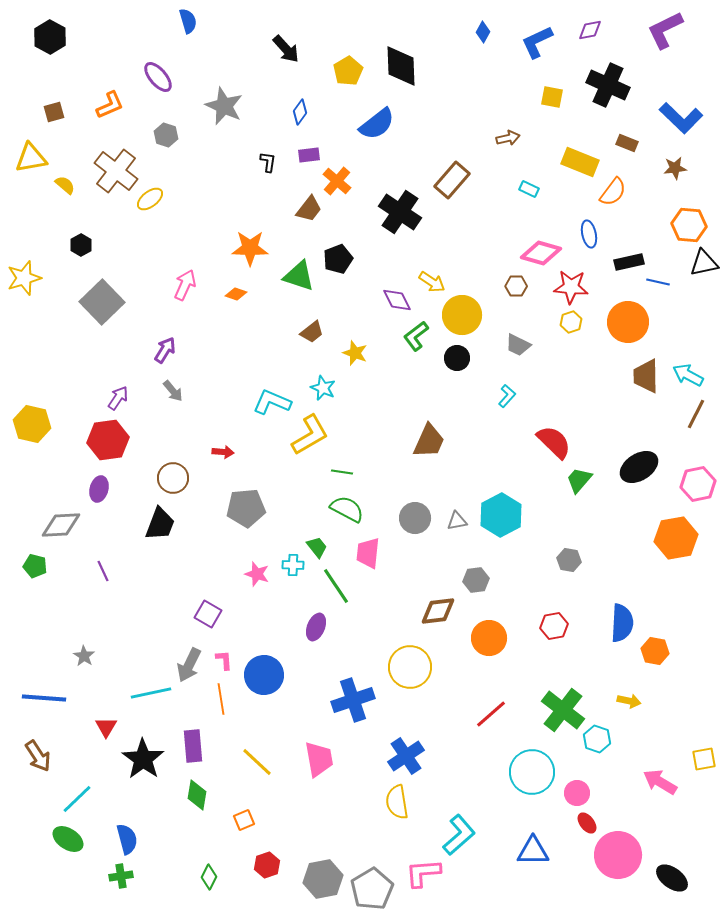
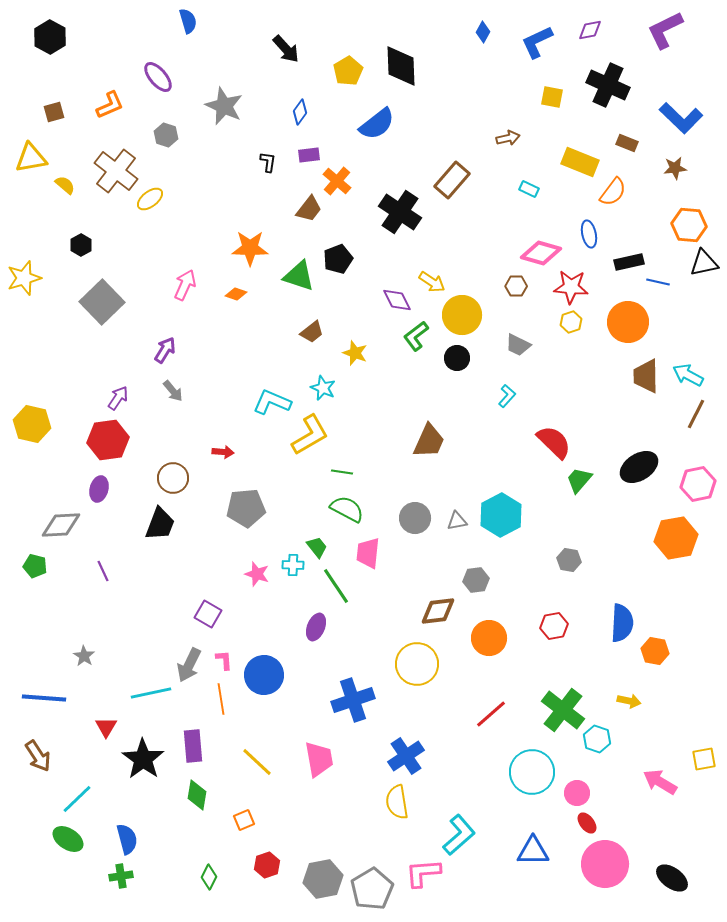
yellow circle at (410, 667): moved 7 px right, 3 px up
pink circle at (618, 855): moved 13 px left, 9 px down
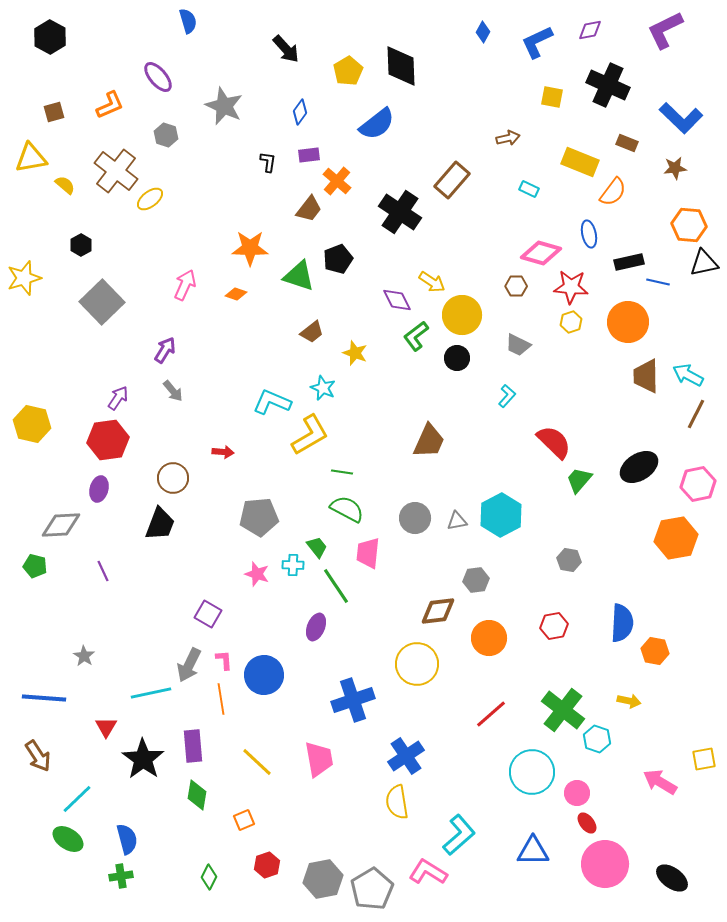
gray pentagon at (246, 508): moved 13 px right, 9 px down
pink L-shape at (423, 873): moved 5 px right, 1 px up; rotated 36 degrees clockwise
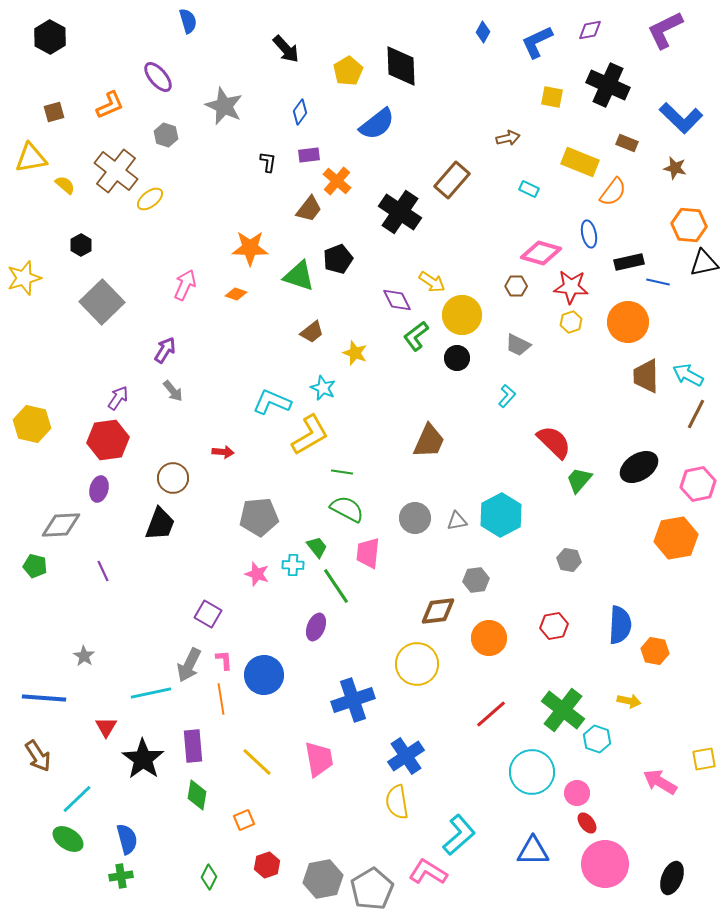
brown star at (675, 168): rotated 20 degrees clockwise
blue semicircle at (622, 623): moved 2 px left, 2 px down
black ellipse at (672, 878): rotated 76 degrees clockwise
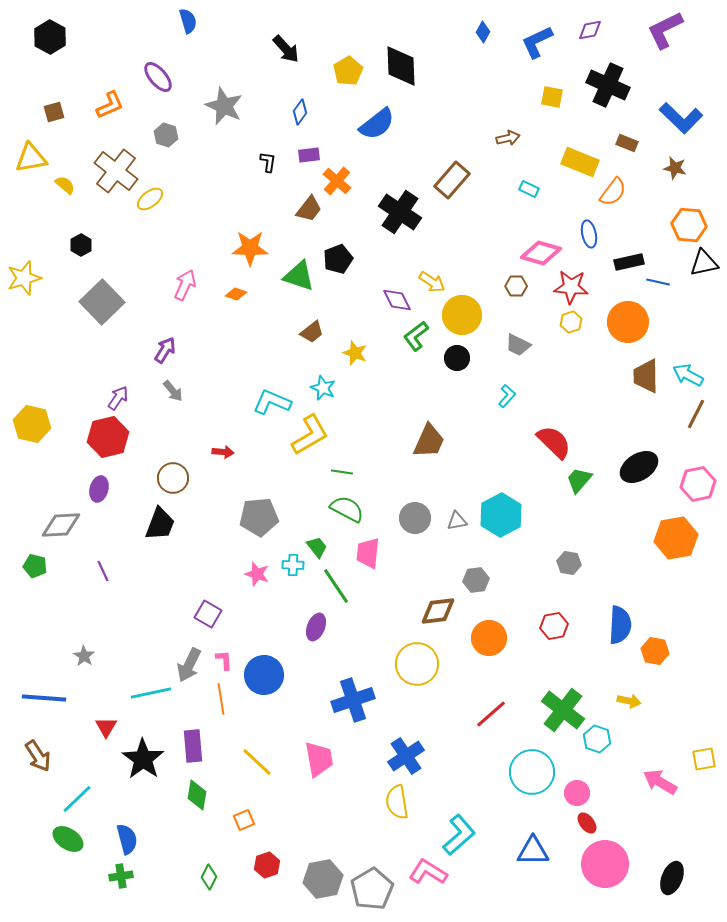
red hexagon at (108, 440): moved 3 px up; rotated 6 degrees counterclockwise
gray hexagon at (569, 560): moved 3 px down
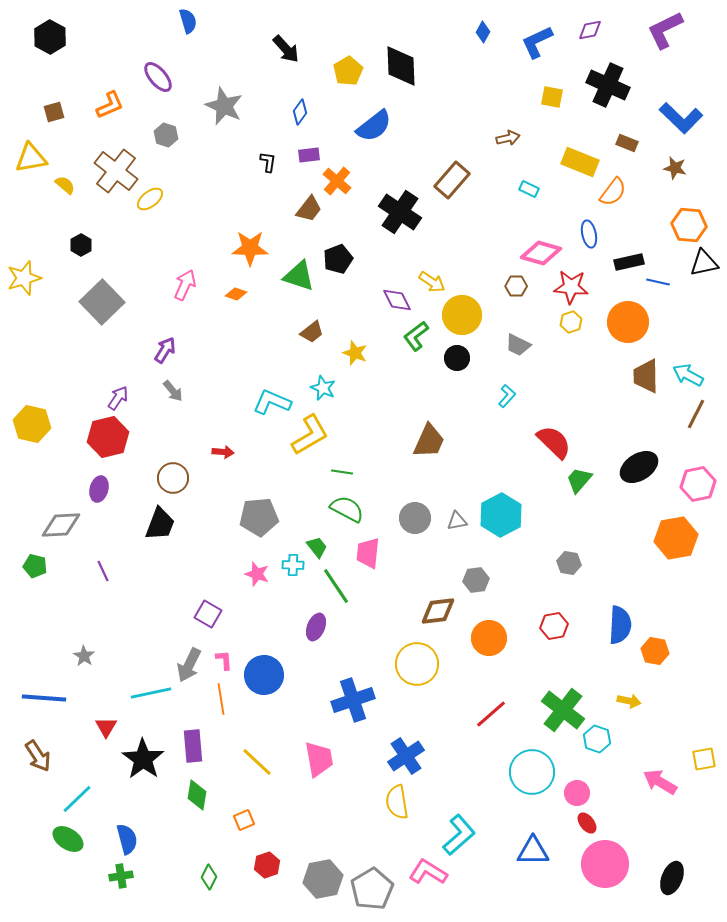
blue semicircle at (377, 124): moved 3 px left, 2 px down
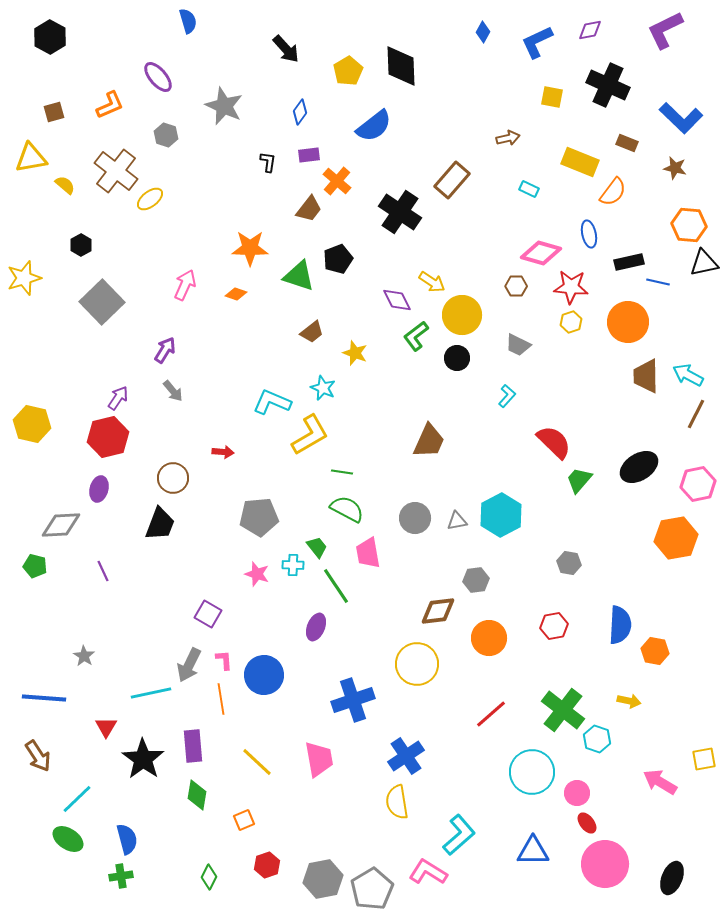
pink trapezoid at (368, 553): rotated 16 degrees counterclockwise
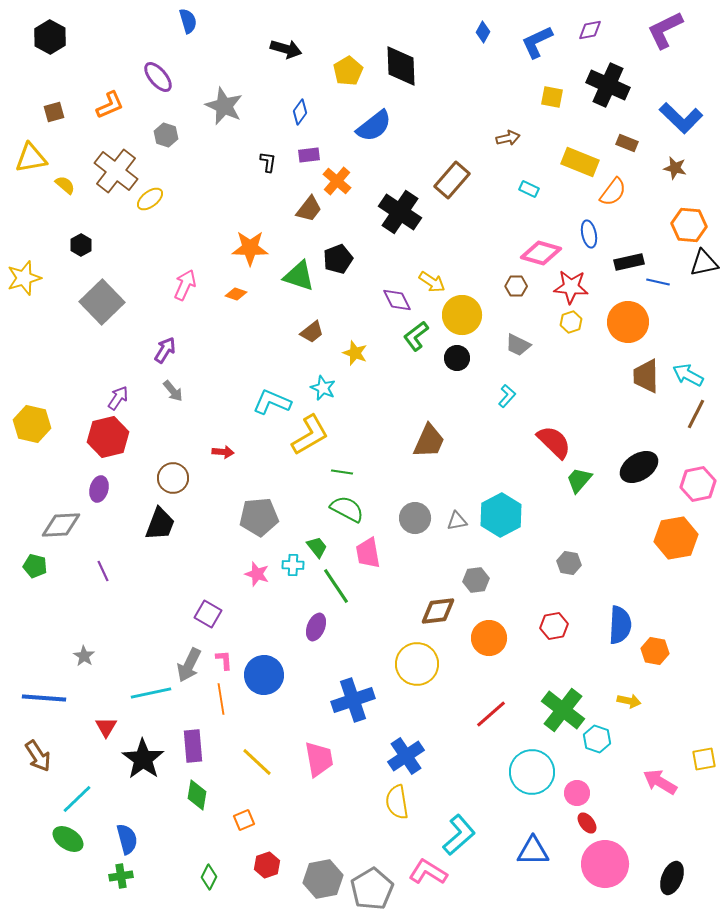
black arrow at (286, 49): rotated 32 degrees counterclockwise
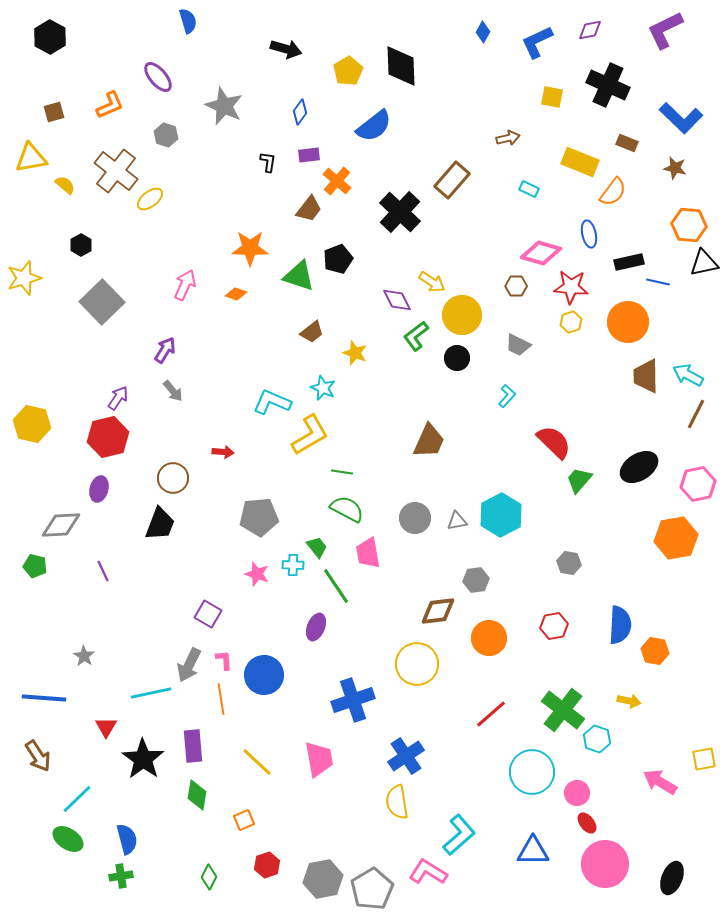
black cross at (400, 212): rotated 9 degrees clockwise
